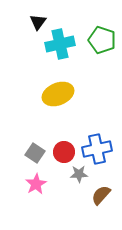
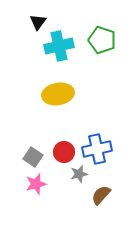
cyan cross: moved 1 px left, 2 px down
yellow ellipse: rotated 12 degrees clockwise
gray square: moved 2 px left, 4 px down
gray star: rotated 12 degrees counterclockwise
pink star: rotated 15 degrees clockwise
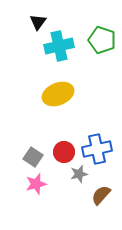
yellow ellipse: rotated 12 degrees counterclockwise
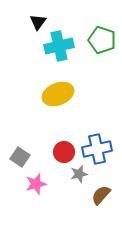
gray square: moved 13 px left
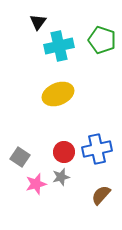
gray star: moved 18 px left, 3 px down
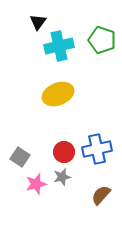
gray star: moved 1 px right
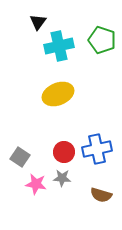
gray star: moved 1 px down; rotated 18 degrees clockwise
pink star: rotated 25 degrees clockwise
brown semicircle: rotated 115 degrees counterclockwise
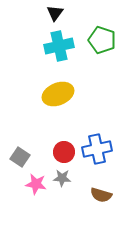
black triangle: moved 17 px right, 9 px up
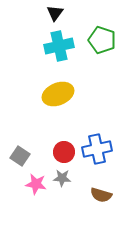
gray square: moved 1 px up
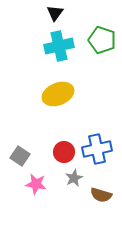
gray star: moved 12 px right; rotated 30 degrees counterclockwise
